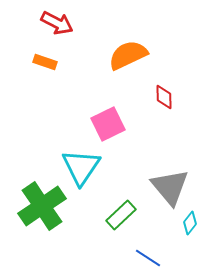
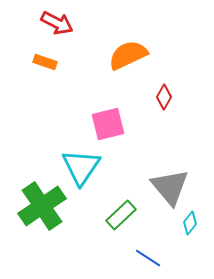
red diamond: rotated 30 degrees clockwise
pink square: rotated 12 degrees clockwise
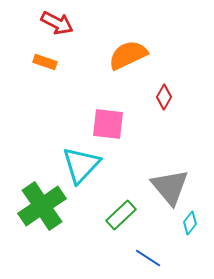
pink square: rotated 20 degrees clockwise
cyan triangle: moved 2 px up; rotated 9 degrees clockwise
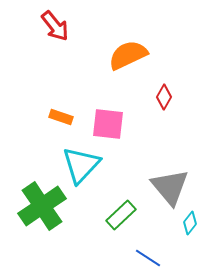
red arrow: moved 2 px left, 3 px down; rotated 24 degrees clockwise
orange rectangle: moved 16 px right, 55 px down
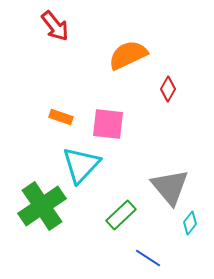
red diamond: moved 4 px right, 8 px up
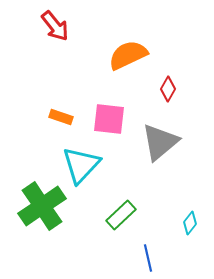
pink square: moved 1 px right, 5 px up
gray triangle: moved 10 px left, 45 px up; rotated 30 degrees clockwise
blue line: rotated 44 degrees clockwise
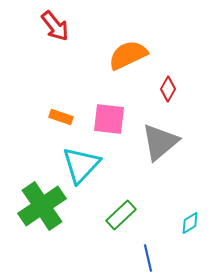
cyan diamond: rotated 20 degrees clockwise
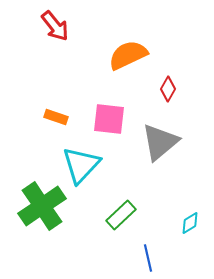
orange rectangle: moved 5 px left
